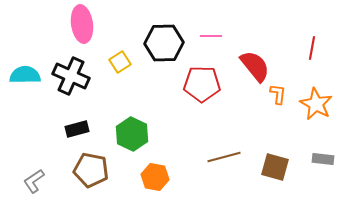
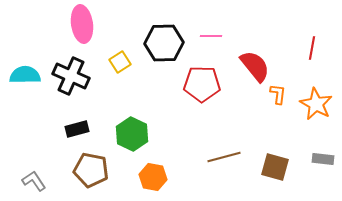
orange hexagon: moved 2 px left
gray L-shape: rotated 90 degrees clockwise
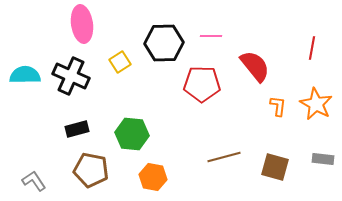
orange L-shape: moved 12 px down
green hexagon: rotated 20 degrees counterclockwise
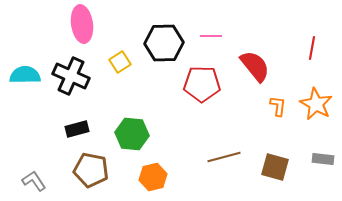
orange hexagon: rotated 24 degrees counterclockwise
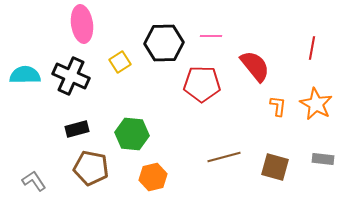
brown pentagon: moved 2 px up
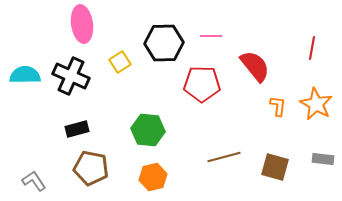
green hexagon: moved 16 px right, 4 px up
